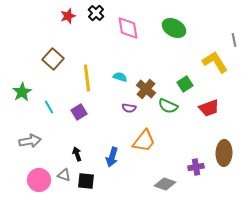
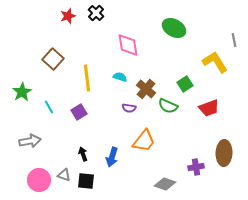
pink diamond: moved 17 px down
black arrow: moved 6 px right
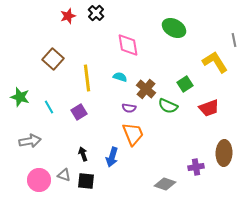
green star: moved 2 px left, 5 px down; rotated 24 degrees counterclockwise
orange trapezoid: moved 11 px left, 7 px up; rotated 60 degrees counterclockwise
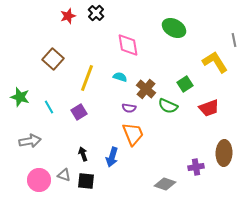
yellow line: rotated 28 degrees clockwise
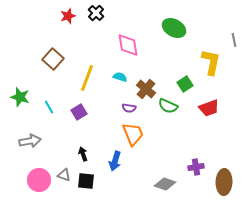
yellow L-shape: moved 4 px left; rotated 44 degrees clockwise
brown ellipse: moved 29 px down
blue arrow: moved 3 px right, 4 px down
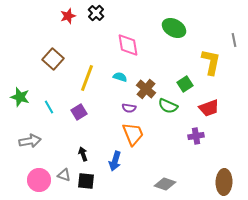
purple cross: moved 31 px up
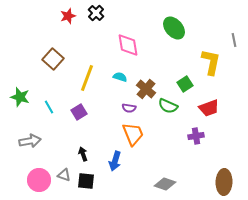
green ellipse: rotated 20 degrees clockwise
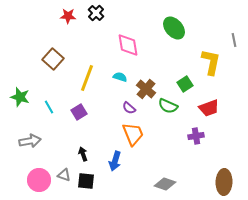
red star: rotated 21 degrees clockwise
purple semicircle: rotated 32 degrees clockwise
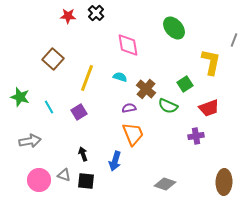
gray line: rotated 32 degrees clockwise
purple semicircle: rotated 128 degrees clockwise
